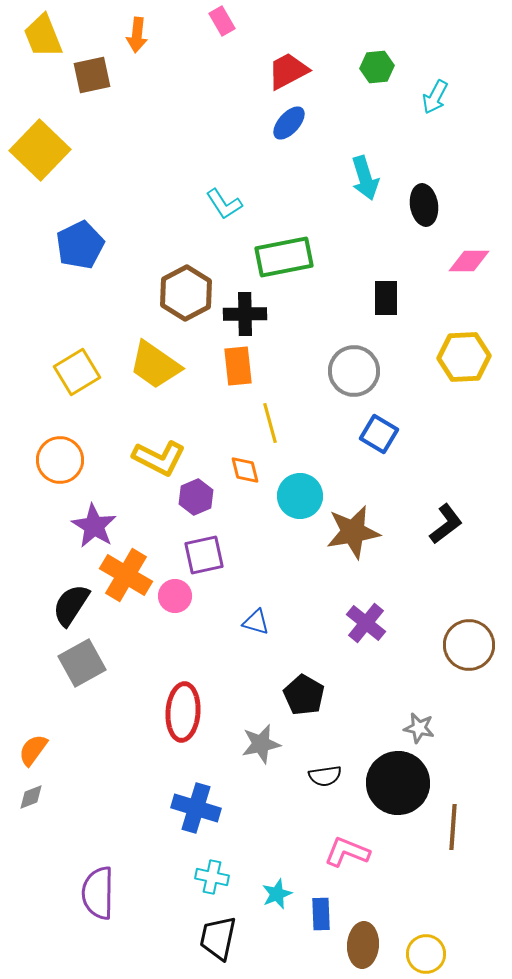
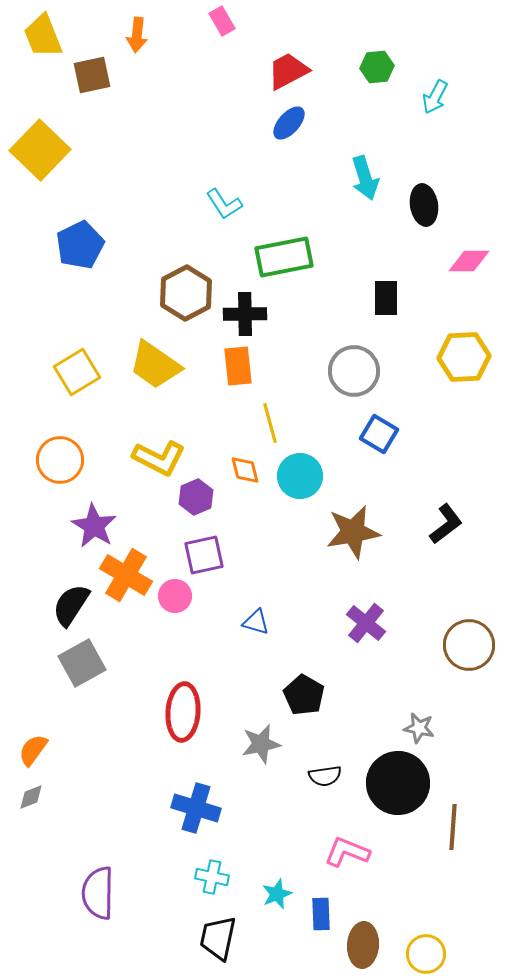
cyan circle at (300, 496): moved 20 px up
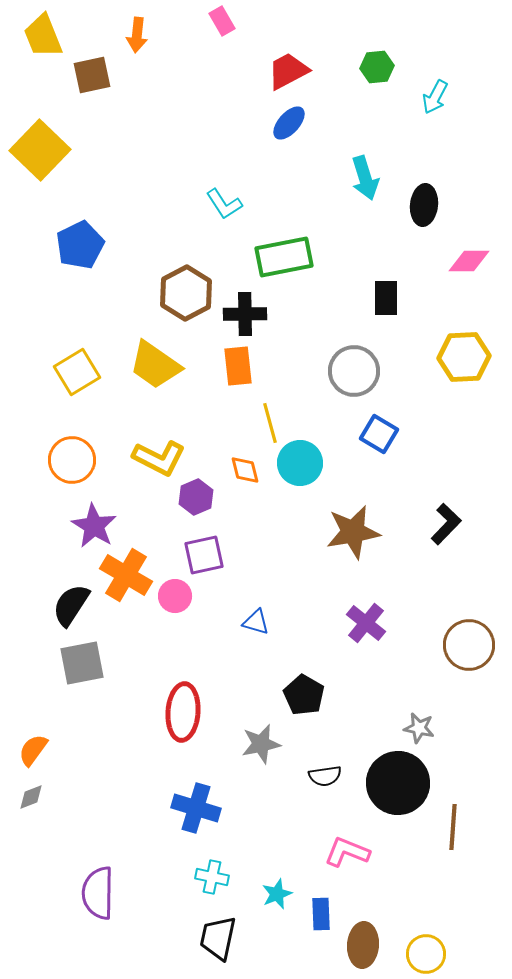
black ellipse at (424, 205): rotated 15 degrees clockwise
orange circle at (60, 460): moved 12 px right
cyan circle at (300, 476): moved 13 px up
black L-shape at (446, 524): rotated 9 degrees counterclockwise
gray square at (82, 663): rotated 18 degrees clockwise
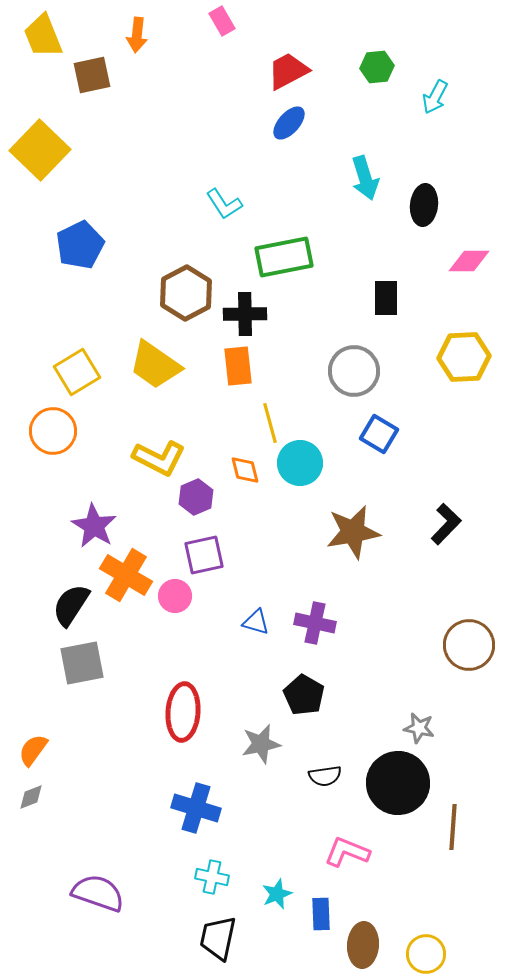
orange circle at (72, 460): moved 19 px left, 29 px up
purple cross at (366, 623): moved 51 px left; rotated 27 degrees counterclockwise
purple semicircle at (98, 893): rotated 108 degrees clockwise
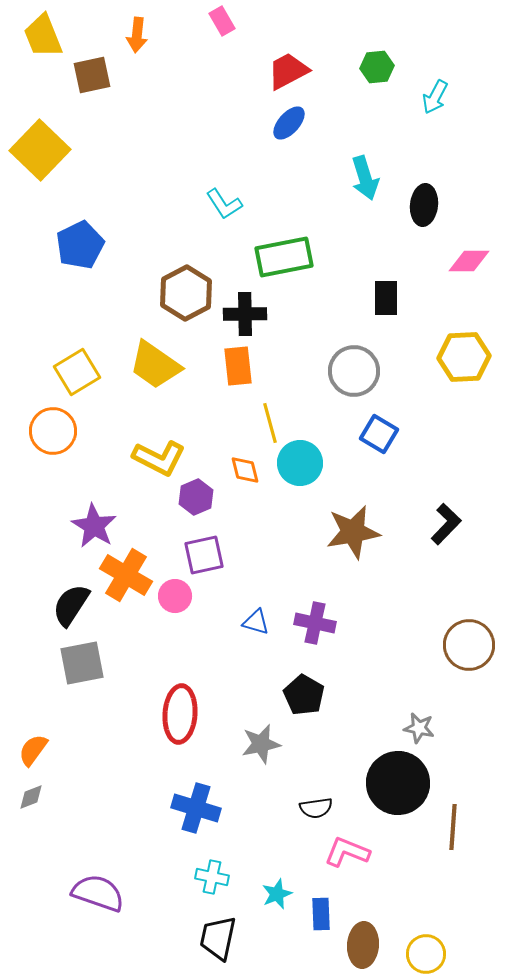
red ellipse at (183, 712): moved 3 px left, 2 px down
black semicircle at (325, 776): moved 9 px left, 32 px down
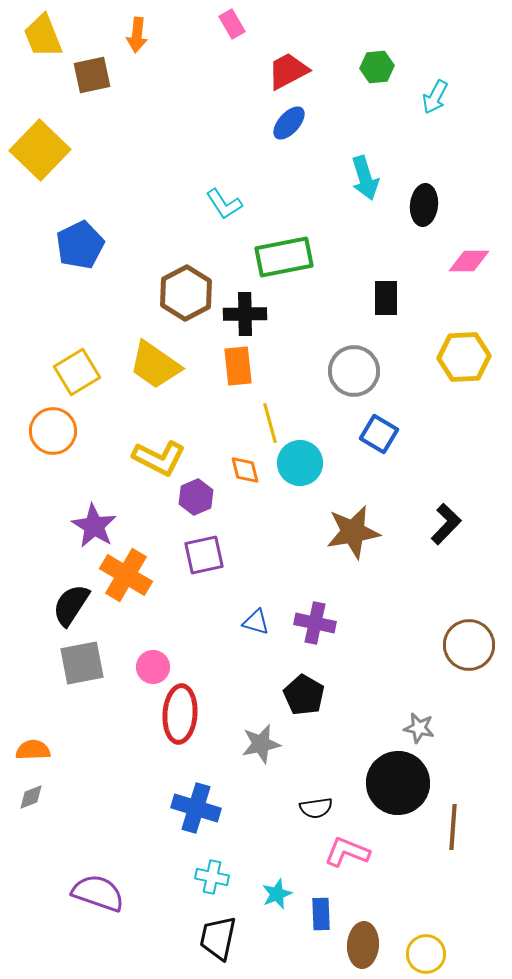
pink rectangle at (222, 21): moved 10 px right, 3 px down
pink circle at (175, 596): moved 22 px left, 71 px down
orange semicircle at (33, 750): rotated 52 degrees clockwise
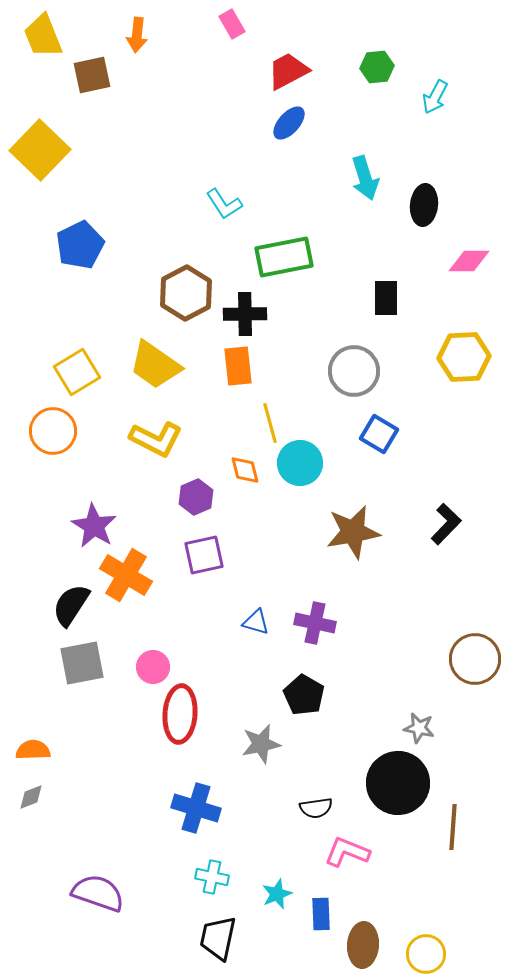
yellow L-shape at (159, 458): moved 3 px left, 19 px up
brown circle at (469, 645): moved 6 px right, 14 px down
